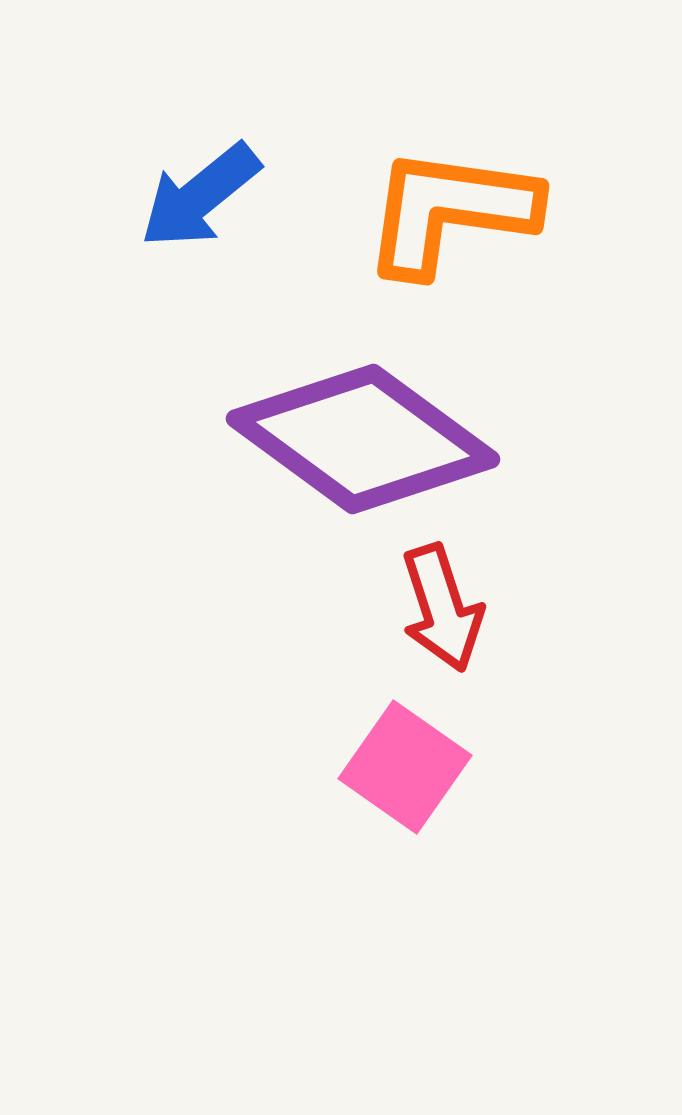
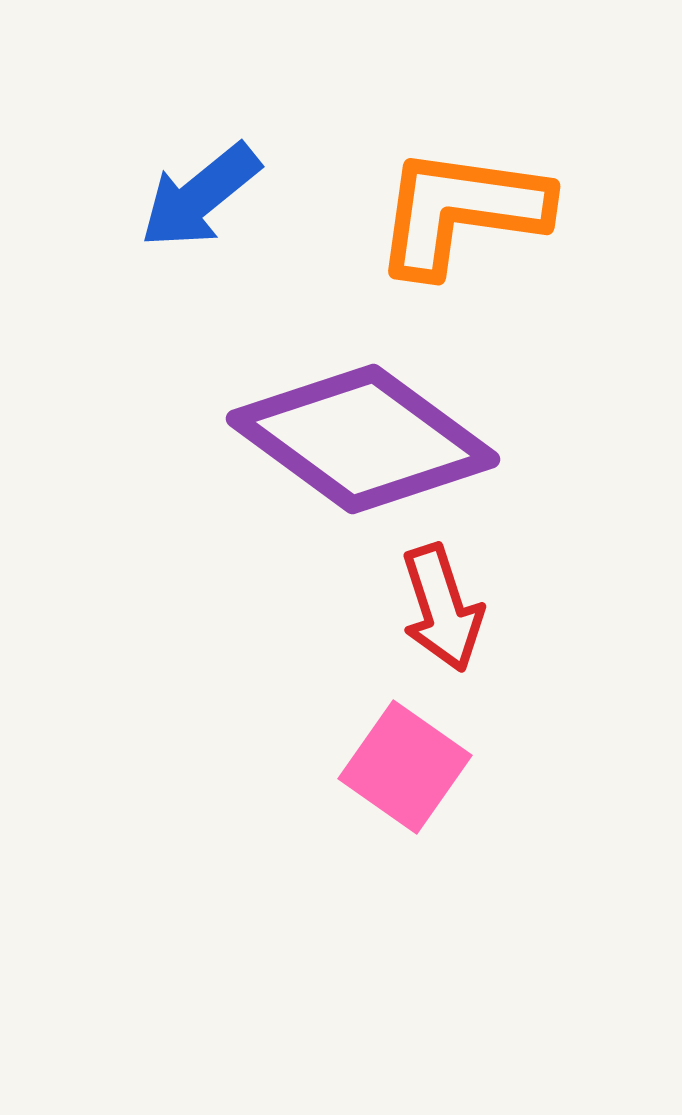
orange L-shape: moved 11 px right
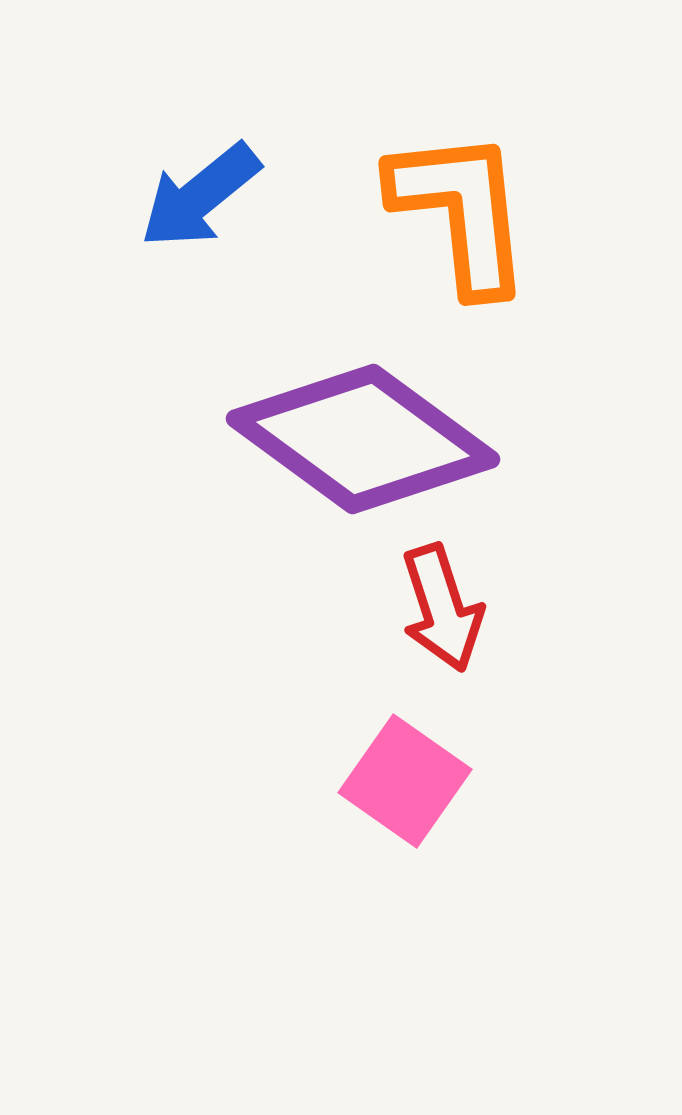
orange L-shape: rotated 76 degrees clockwise
pink square: moved 14 px down
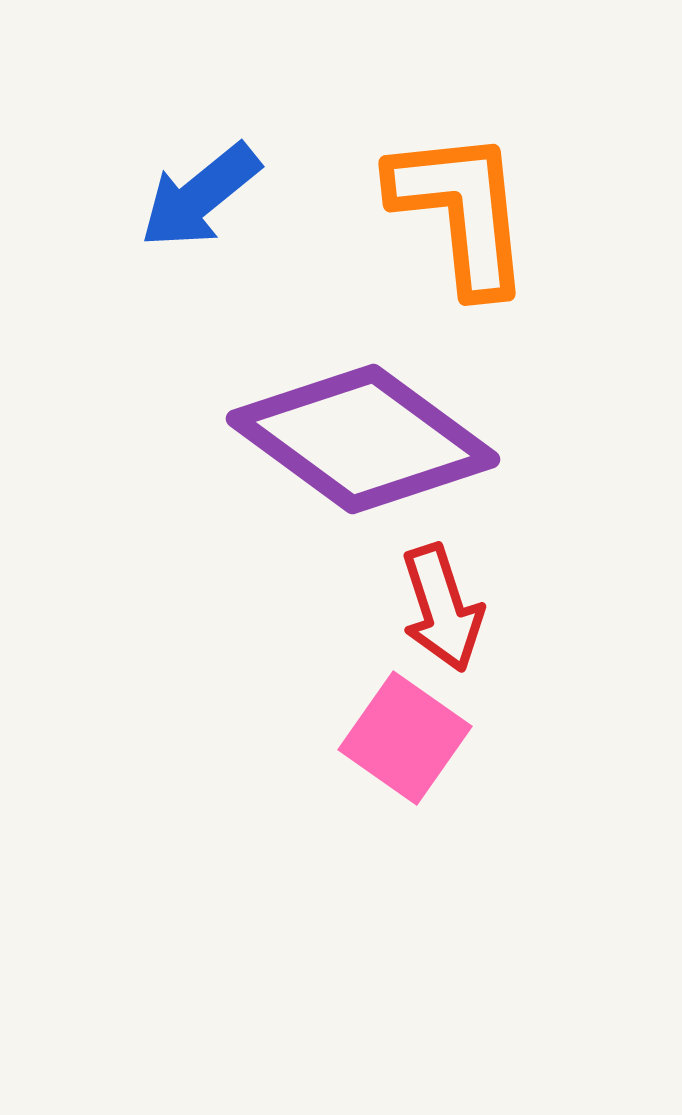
pink square: moved 43 px up
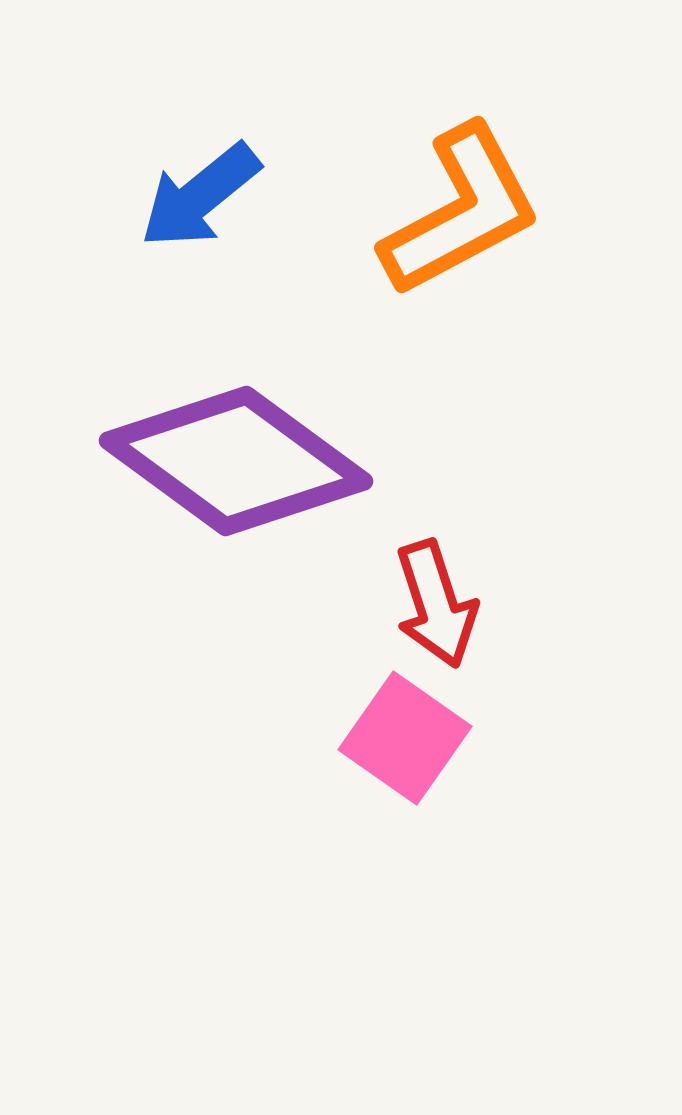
orange L-shape: rotated 68 degrees clockwise
purple diamond: moved 127 px left, 22 px down
red arrow: moved 6 px left, 4 px up
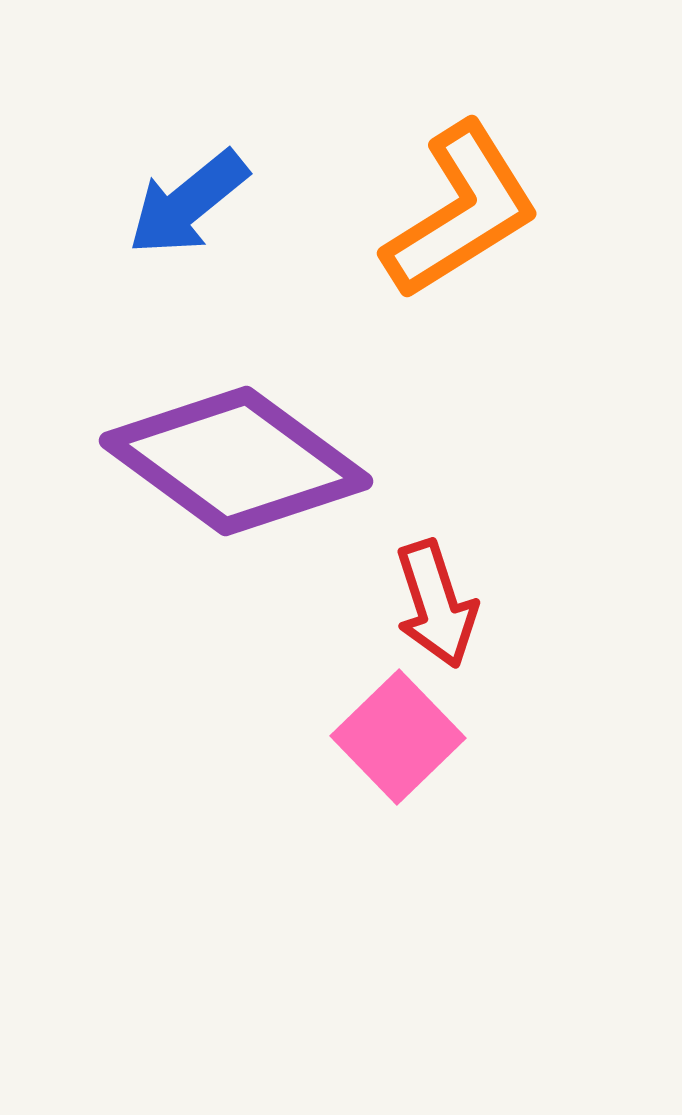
blue arrow: moved 12 px left, 7 px down
orange L-shape: rotated 4 degrees counterclockwise
pink square: moved 7 px left, 1 px up; rotated 11 degrees clockwise
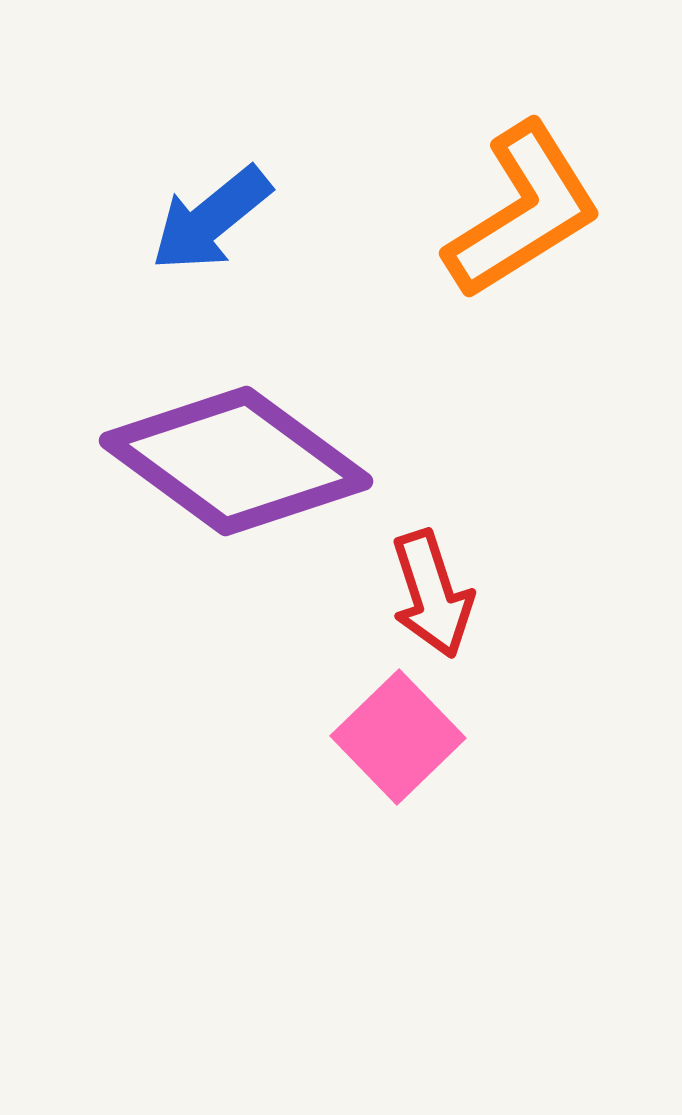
blue arrow: moved 23 px right, 16 px down
orange L-shape: moved 62 px right
red arrow: moved 4 px left, 10 px up
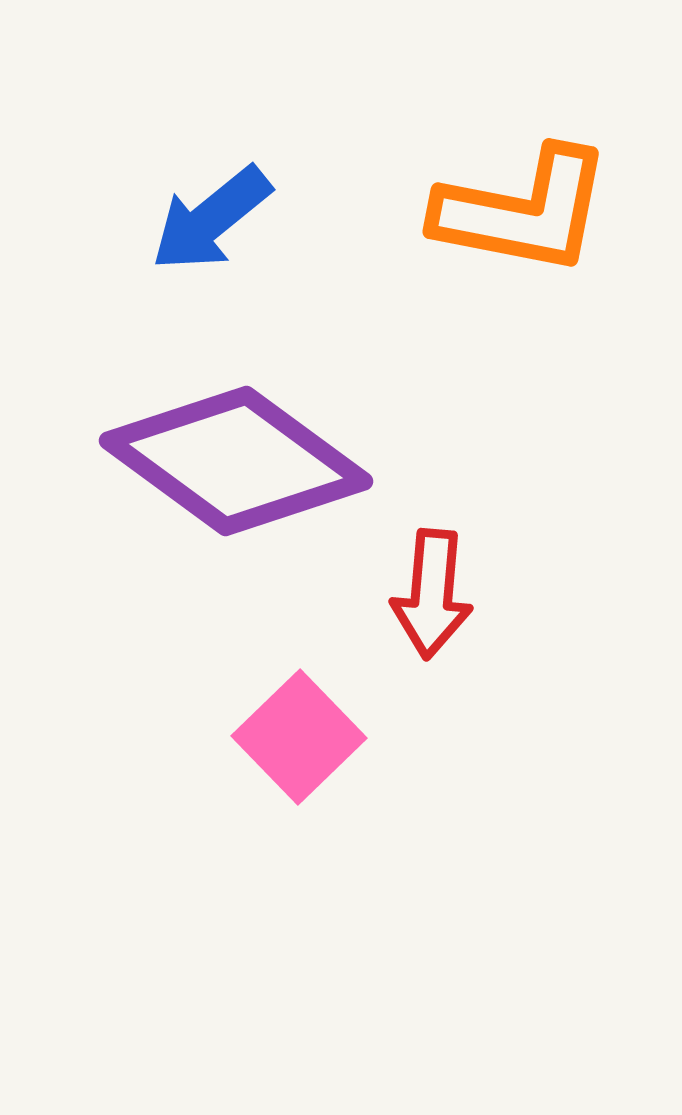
orange L-shape: rotated 43 degrees clockwise
red arrow: rotated 23 degrees clockwise
pink square: moved 99 px left
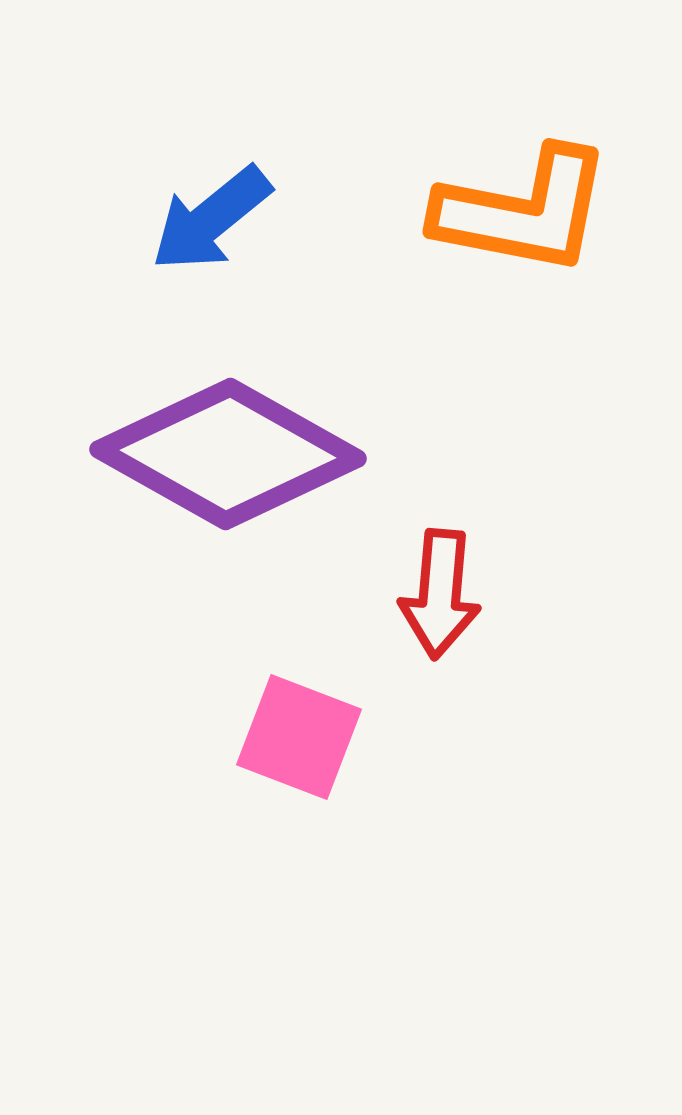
purple diamond: moved 8 px left, 7 px up; rotated 7 degrees counterclockwise
red arrow: moved 8 px right
pink square: rotated 25 degrees counterclockwise
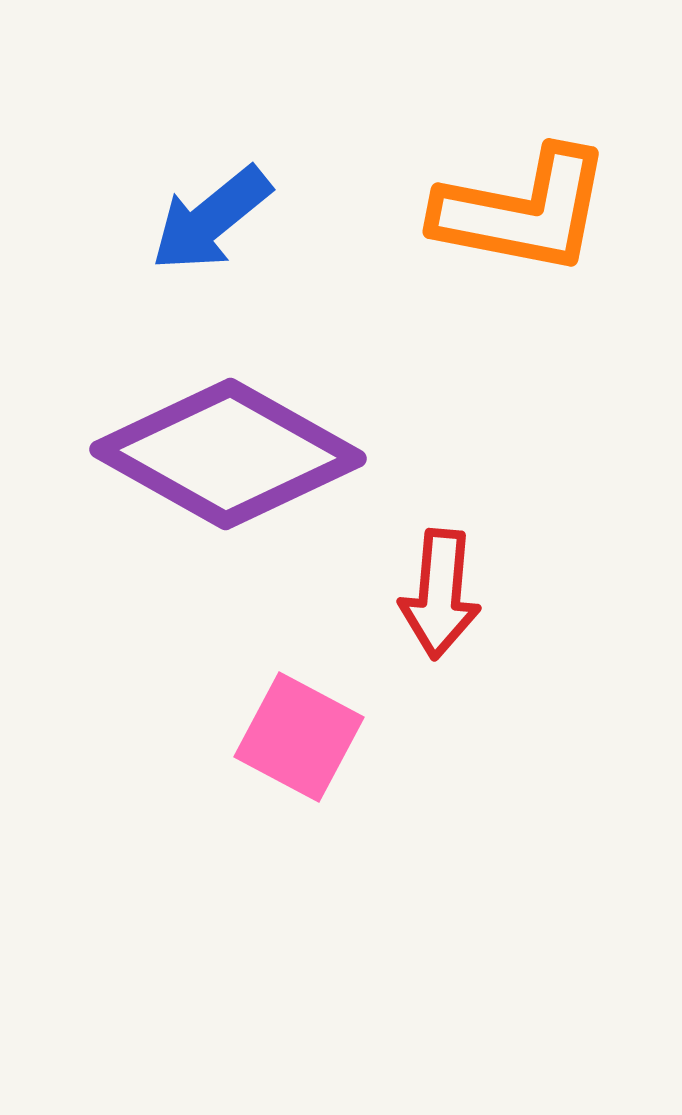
pink square: rotated 7 degrees clockwise
